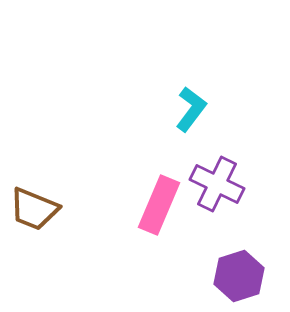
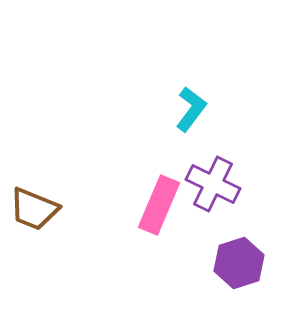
purple cross: moved 4 px left
purple hexagon: moved 13 px up
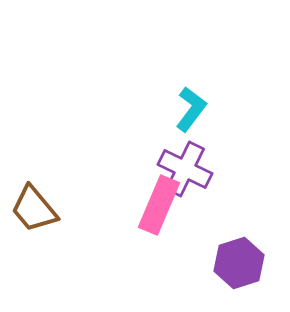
purple cross: moved 28 px left, 15 px up
brown trapezoid: rotated 28 degrees clockwise
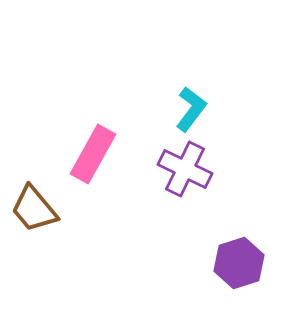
pink rectangle: moved 66 px left, 51 px up; rotated 6 degrees clockwise
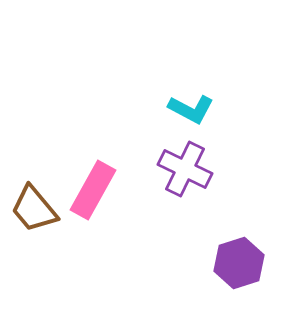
cyan L-shape: rotated 81 degrees clockwise
pink rectangle: moved 36 px down
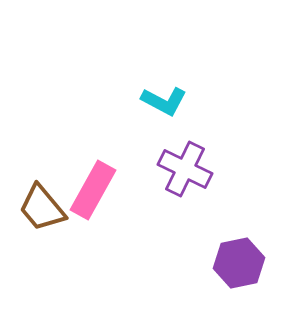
cyan L-shape: moved 27 px left, 8 px up
brown trapezoid: moved 8 px right, 1 px up
purple hexagon: rotated 6 degrees clockwise
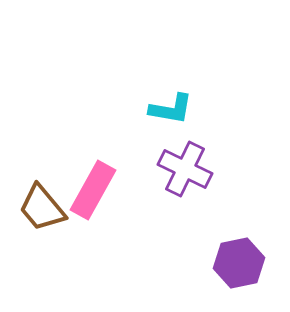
cyan L-shape: moved 7 px right, 8 px down; rotated 18 degrees counterclockwise
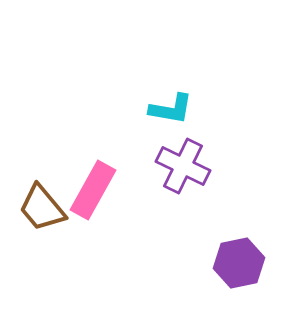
purple cross: moved 2 px left, 3 px up
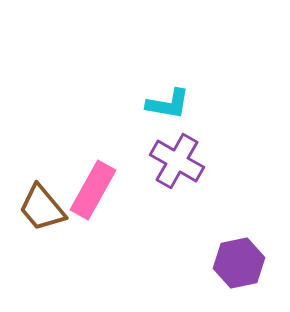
cyan L-shape: moved 3 px left, 5 px up
purple cross: moved 6 px left, 5 px up; rotated 4 degrees clockwise
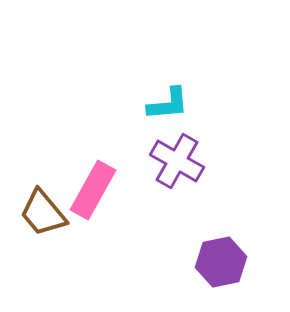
cyan L-shape: rotated 15 degrees counterclockwise
brown trapezoid: moved 1 px right, 5 px down
purple hexagon: moved 18 px left, 1 px up
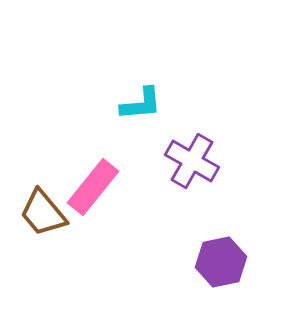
cyan L-shape: moved 27 px left
purple cross: moved 15 px right
pink rectangle: moved 3 px up; rotated 10 degrees clockwise
